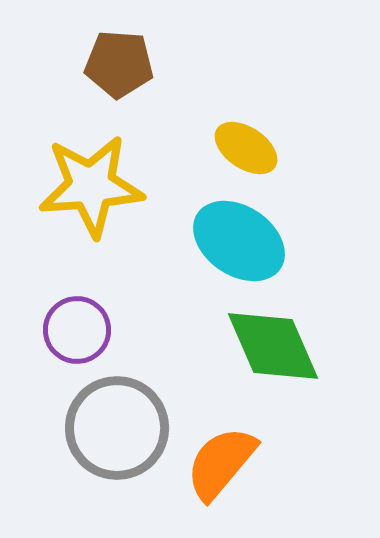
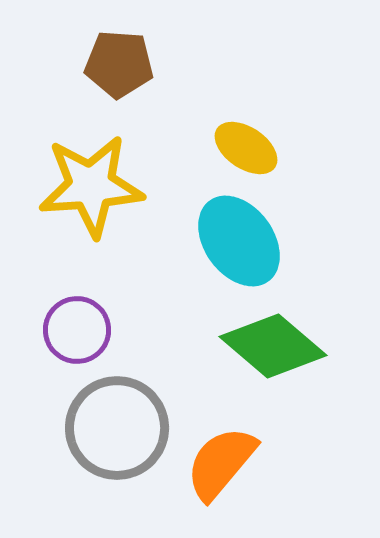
cyan ellipse: rotated 20 degrees clockwise
green diamond: rotated 26 degrees counterclockwise
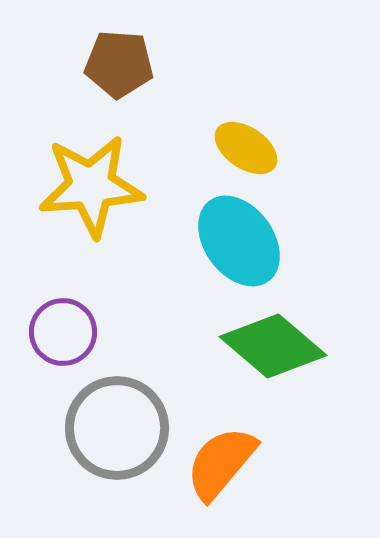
purple circle: moved 14 px left, 2 px down
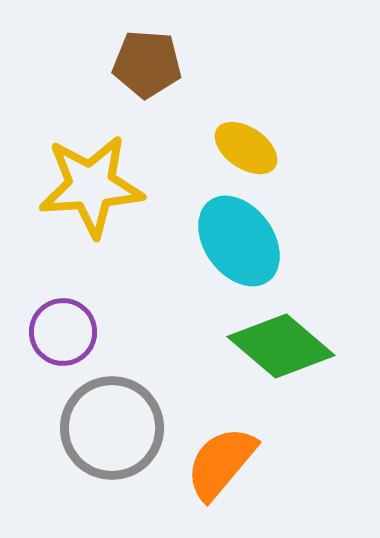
brown pentagon: moved 28 px right
green diamond: moved 8 px right
gray circle: moved 5 px left
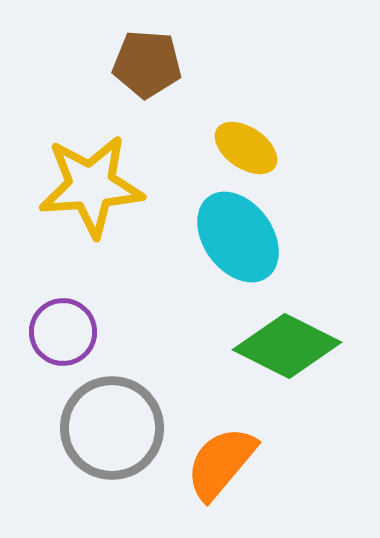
cyan ellipse: moved 1 px left, 4 px up
green diamond: moved 6 px right; rotated 14 degrees counterclockwise
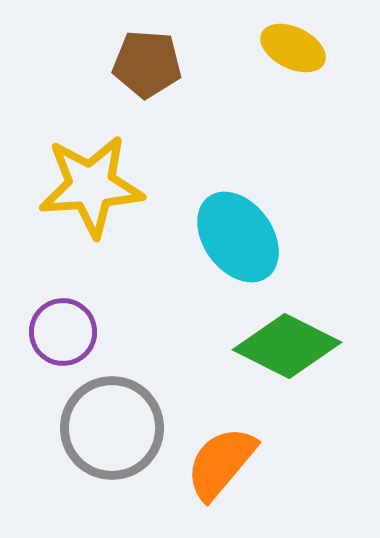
yellow ellipse: moved 47 px right, 100 px up; rotated 8 degrees counterclockwise
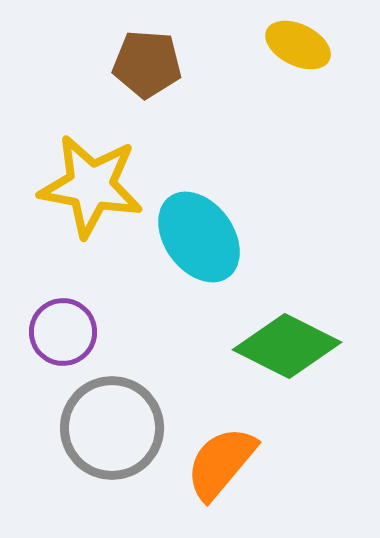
yellow ellipse: moved 5 px right, 3 px up
yellow star: rotated 14 degrees clockwise
cyan ellipse: moved 39 px left
